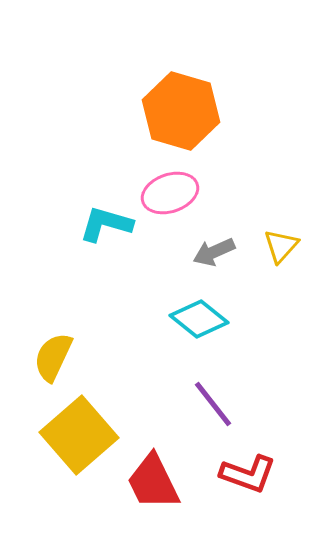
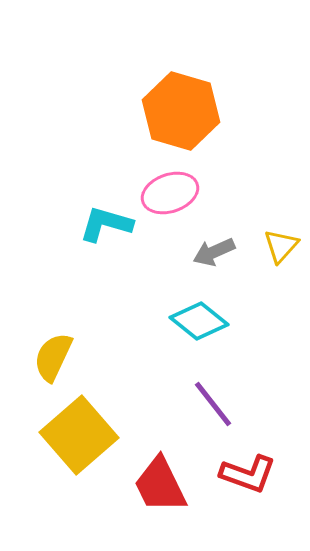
cyan diamond: moved 2 px down
red trapezoid: moved 7 px right, 3 px down
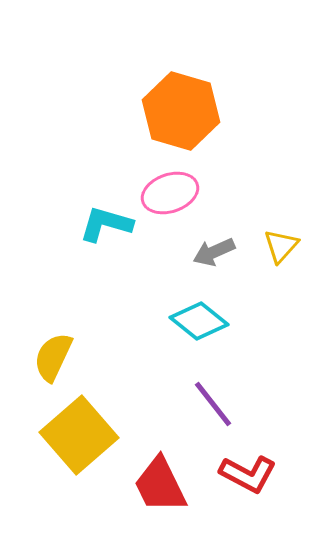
red L-shape: rotated 8 degrees clockwise
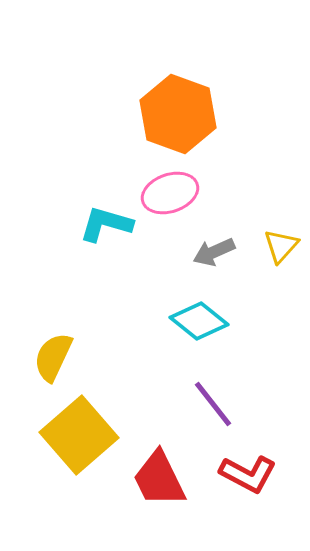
orange hexagon: moved 3 px left, 3 px down; rotated 4 degrees clockwise
red trapezoid: moved 1 px left, 6 px up
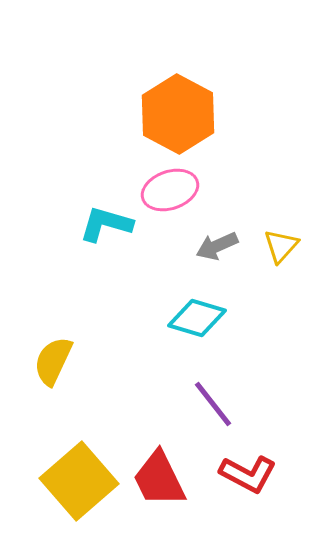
orange hexagon: rotated 8 degrees clockwise
pink ellipse: moved 3 px up
gray arrow: moved 3 px right, 6 px up
cyan diamond: moved 2 px left, 3 px up; rotated 22 degrees counterclockwise
yellow semicircle: moved 4 px down
yellow square: moved 46 px down
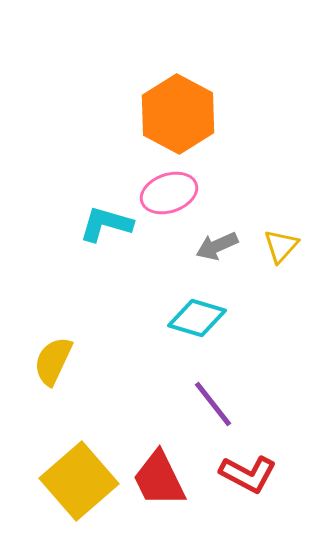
pink ellipse: moved 1 px left, 3 px down
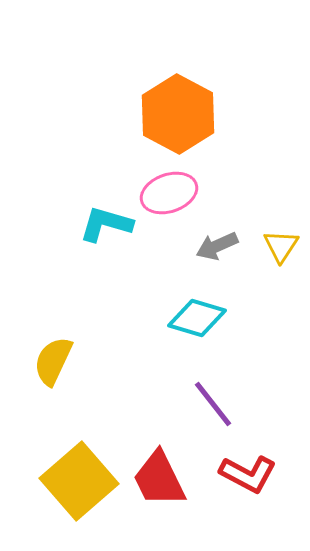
yellow triangle: rotated 9 degrees counterclockwise
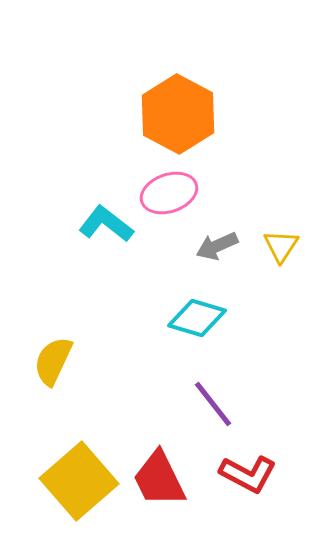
cyan L-shape: rotated 22 degrees clockwise
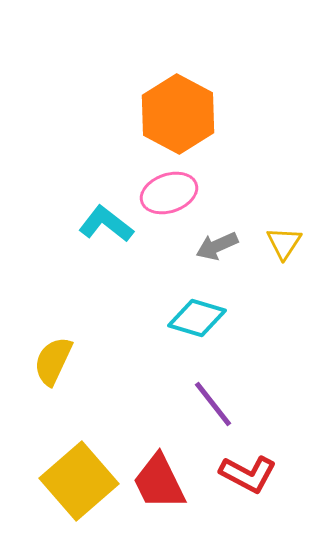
yellow triangle: moved 3 px right, 3 px up
red trapezoid: moved 3 px down
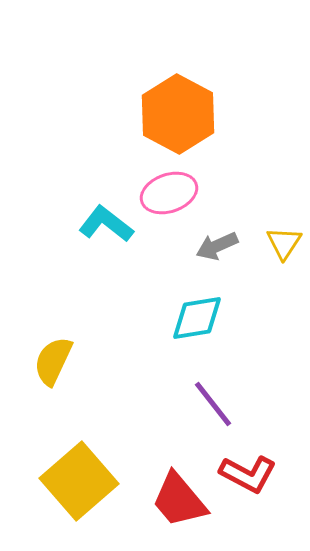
cyan diamond: rotated 26 degrees counterclockwise
red trapezoid: moved 20 px right, 18 px down; rotated 14 degrees counterclockwise
